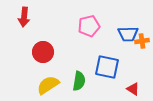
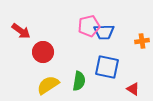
red arrow: moved 3 px left, 14 px down; rotated 60 degrees counterclockwise
blue trapezoid: moved 24 px left, 2 px up
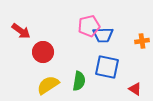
blue trapezoid: moved 1 px left, 3 px down
red triangle: moved 2 px right
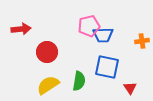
red arrow: moved 2 px up; rotated 42 degrees counterclockwise
red circle: moved 4 px right
red triangle: moved 5 px left, 1 px up; rotated 24 degrees clockwise
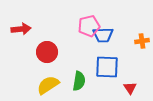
blue square: rotated 10 degrees counterclockwise
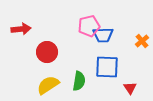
orange cross: rotated 32 degrees counterclockwise
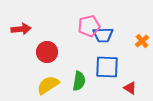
red triangle: rotated 24 degrees counterclockwise
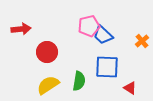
blue trapezoid: rotated 45 degrees clockwise
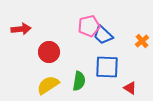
red circle: moved 2 px right
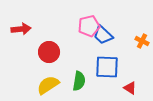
orange cross: rotated 24 degrees counterclockwise
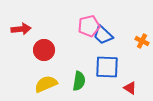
red circle: moved 5 px left, 2 px up
yellow semicircle: moved 2 px left, 1 px up; rotated 10 degrees clockwise
